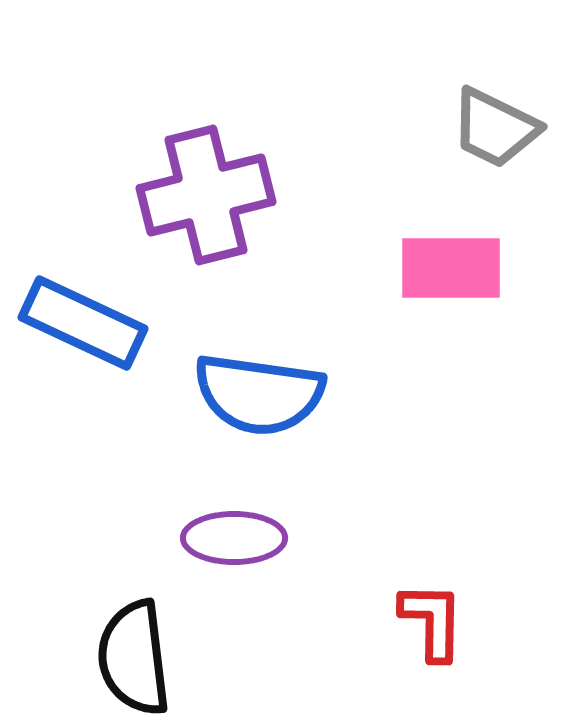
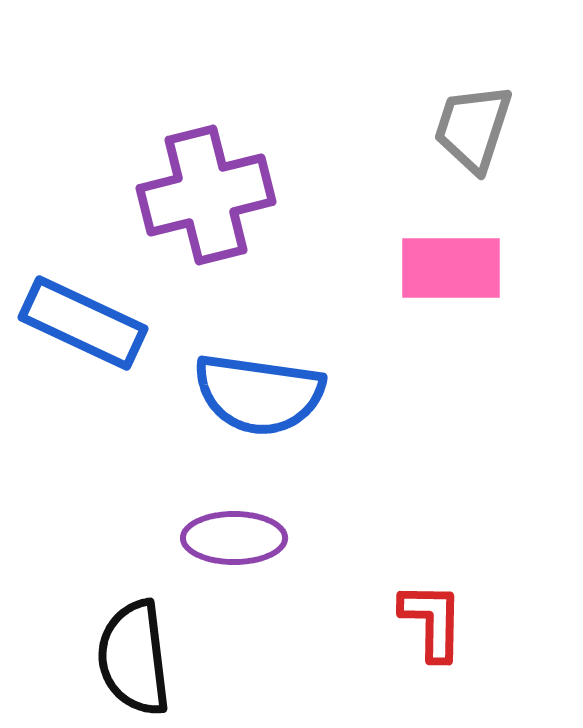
gray trapezoid: moved 22 px left; rotated 82 degrees clockwise
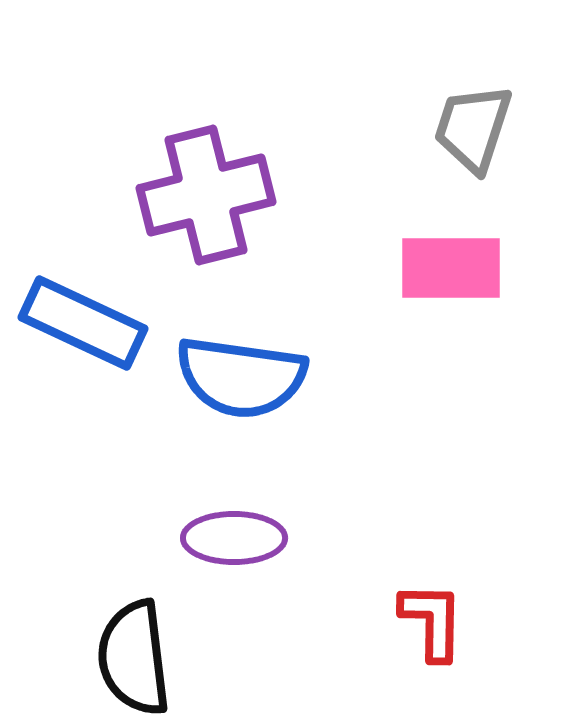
blue semicircle: moved 18 px left, 17 px up
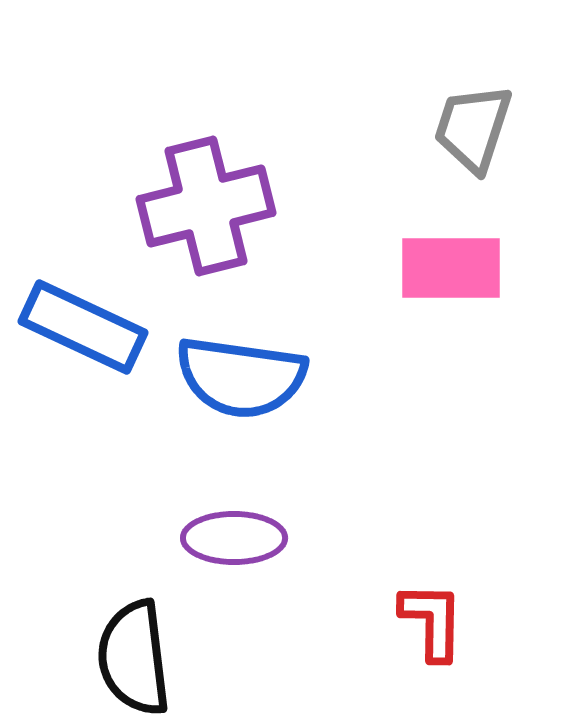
purple cross: moved 11 px down
blue rectangle: moved 4 px down
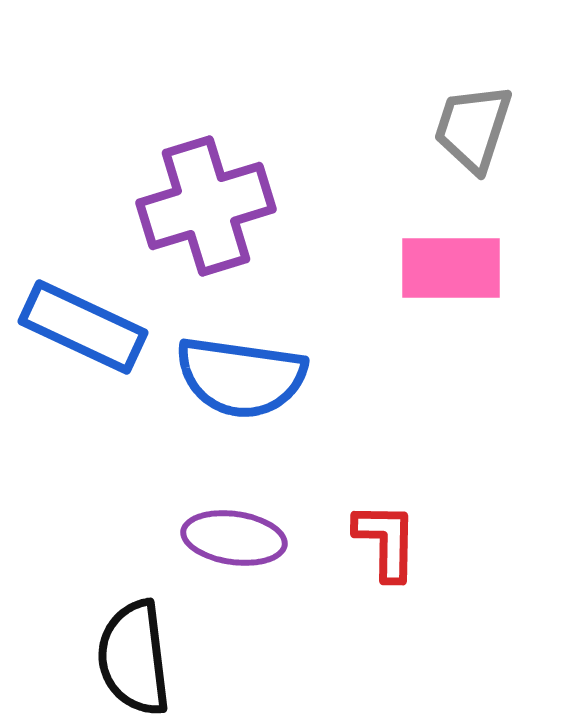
purple cross: rotated 3 degrees counterclockwise
purple ellipse: rotated 8 degrees clockwise
red L-shape: moved 46 px left, 80 px up
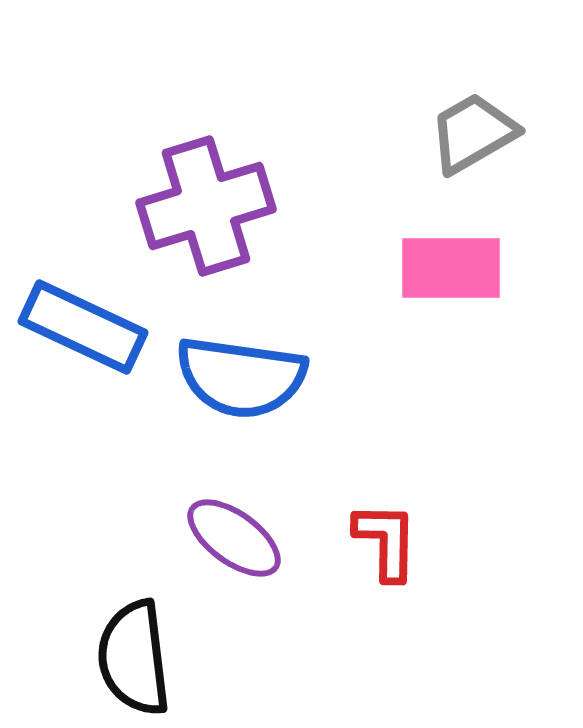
gray trapezoid: moved 5 px down; rotated 42 degrees clockwise
purple ellipse: rotated 28 degrees clockwise
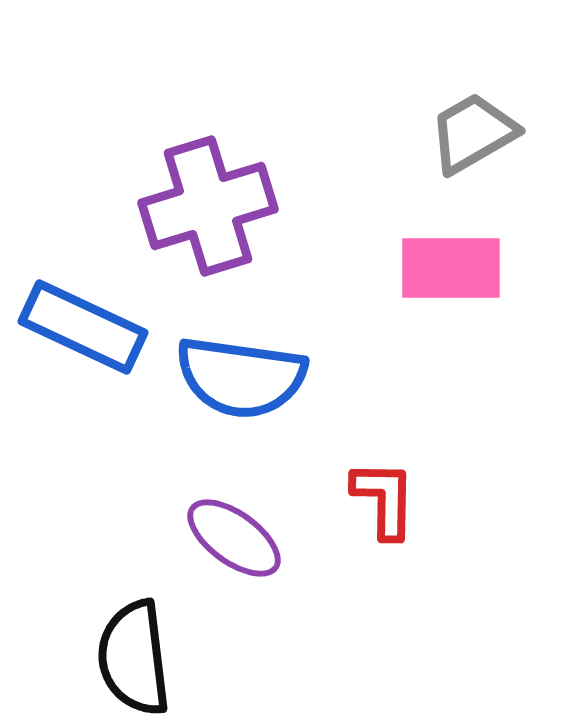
purple cross: moved 2 px right
red L-shape: moved 2 px left, 42 px up
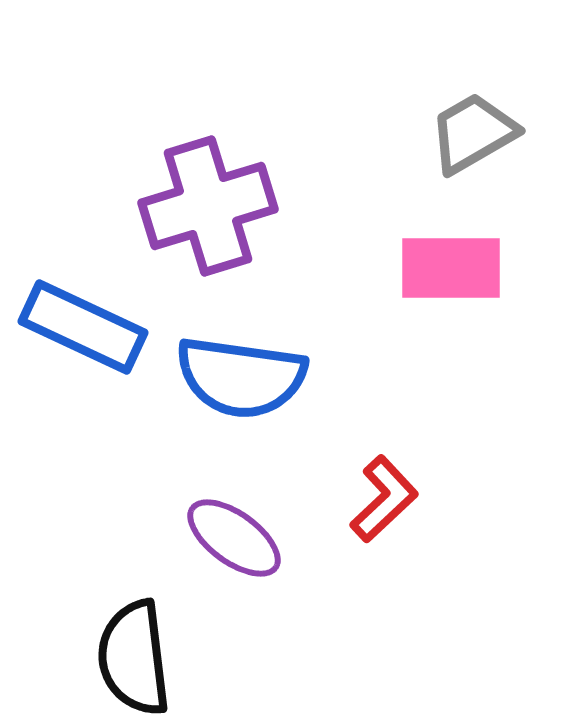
red L-shape: rotated 46 degrees clockwise
